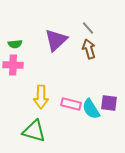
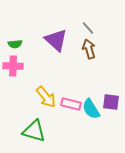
purple triangle: rotated 35 degrees counterclockwise
pink cross: moved 1 px down
yellow arrow: moved 5 px right; rotated 40 degrees counterclockwise
purple square: moved 2 px right, 1 px up
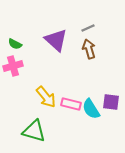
gray line: rotated 72 degrees counterclockwise
green semicircle: rotated 32 degrees clockwise
pink cross: rotated 18 degrees counterclockwise
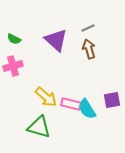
green semicircle: moved 1 px left, 5 px up
yellow arrow: rotated 10 degrees counterclockwise
purple square: moved 1 px right, 2 px up; rotated 18 degrees counterclockwise
cyan semicircle: moved 4 px left
green triangle: moved 5 px right, 4 px up
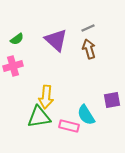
green semicircle: moved 3 px right; rotated 64 degrees counterclockwise
yellow arrow: rotated 55 degrees clockwise
pink rectangle: moved 2 px left, 22 px down
cyan semicircle: moved 1 px left, 6 px down
green triangle: moved 10 px up; rotated 25 degrees counterclockwise
